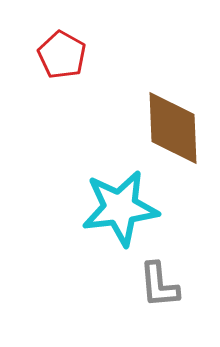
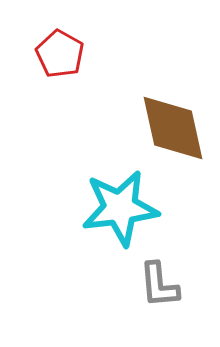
red pentagon: moved 2 px left, 1 px up
brown diamond: rotated 10 degrees counterclockwise
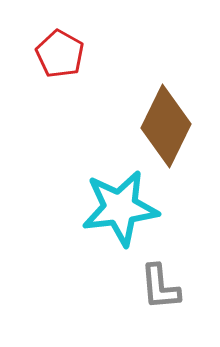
brown diamond: moved 7 px left, 2 px up; rotated 38 degrees clockwise
gray L-shape: moved 1 px right, 2 px down
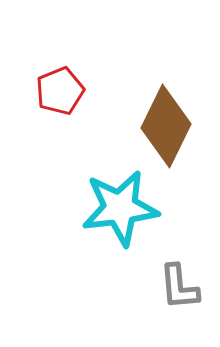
red pentagon: moved 37 px down; rotated 21 degrees clockwise
gray L-shape: moved 19 px right
